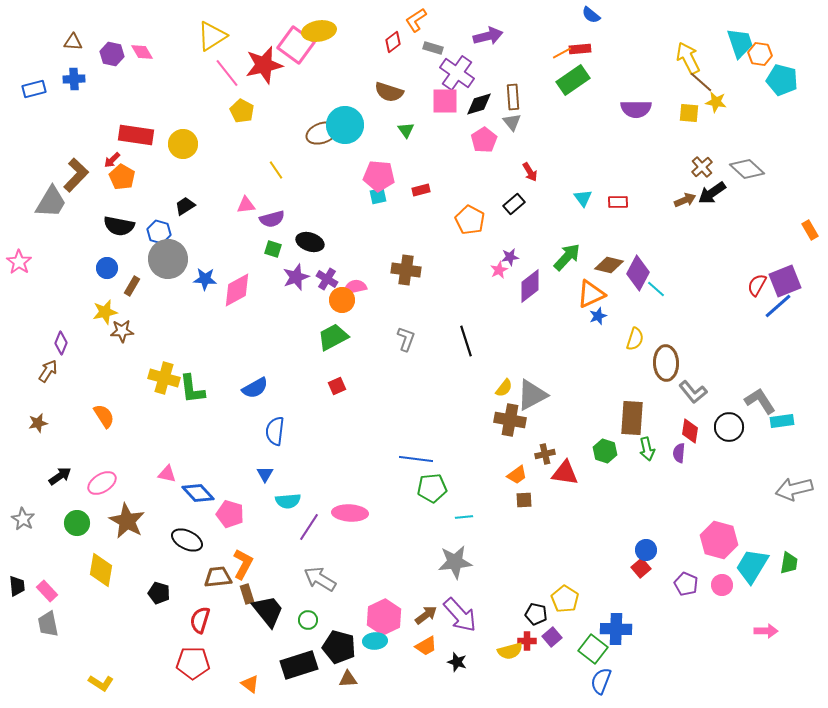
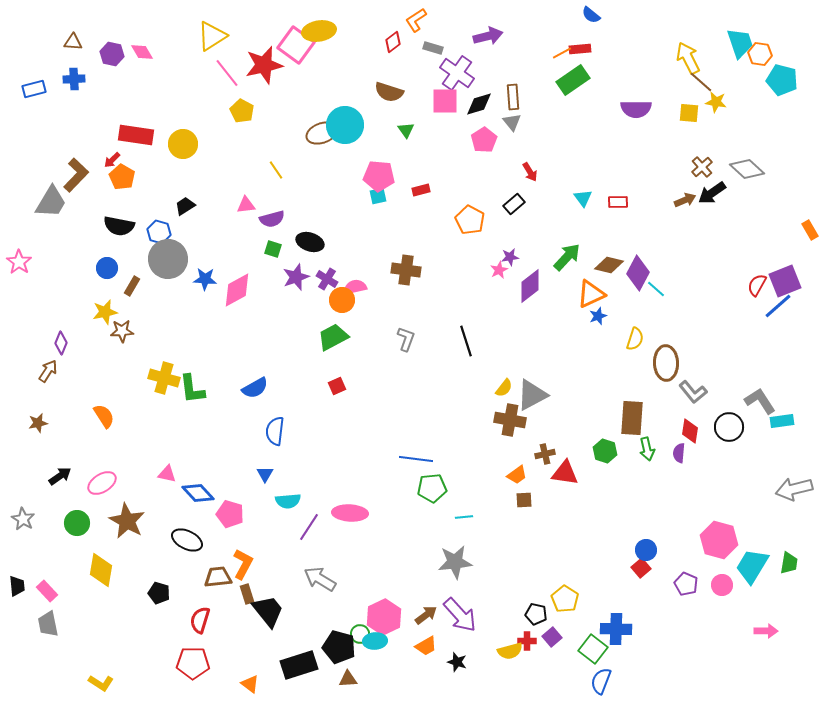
green circle at (308, 620): moved 52 px right, 14 px down
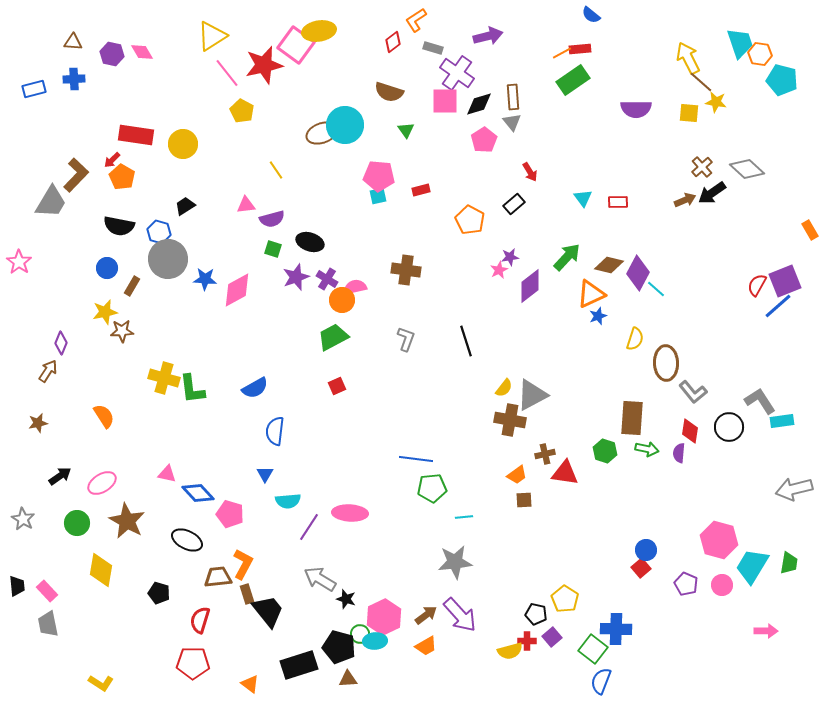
green arrow at (647, 449): rotated 65 degrees counterclockwise
black star at (457, 662): moved 111 px left, 63 px up
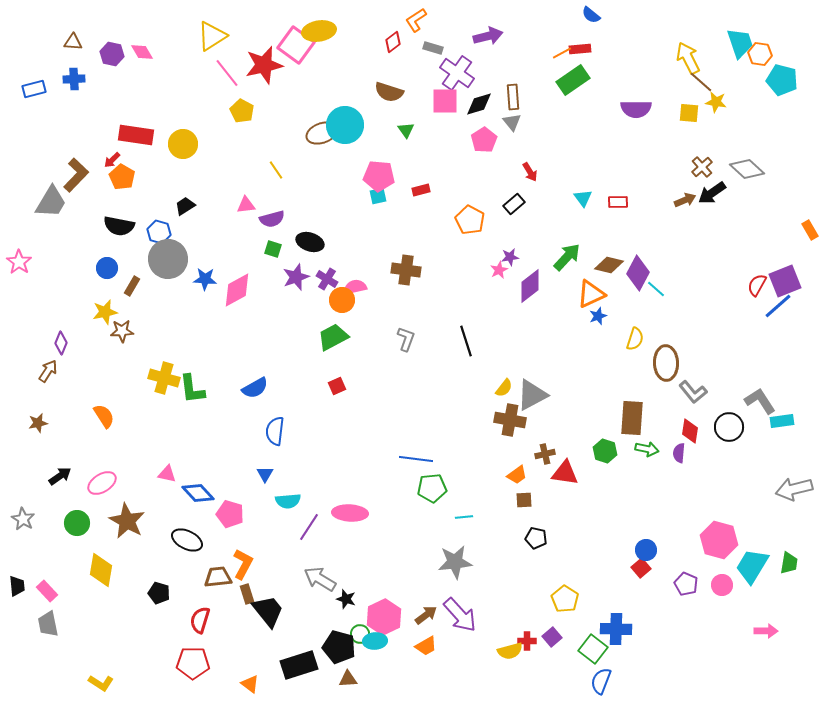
black pentagon at (536, 614): moved 76 px up
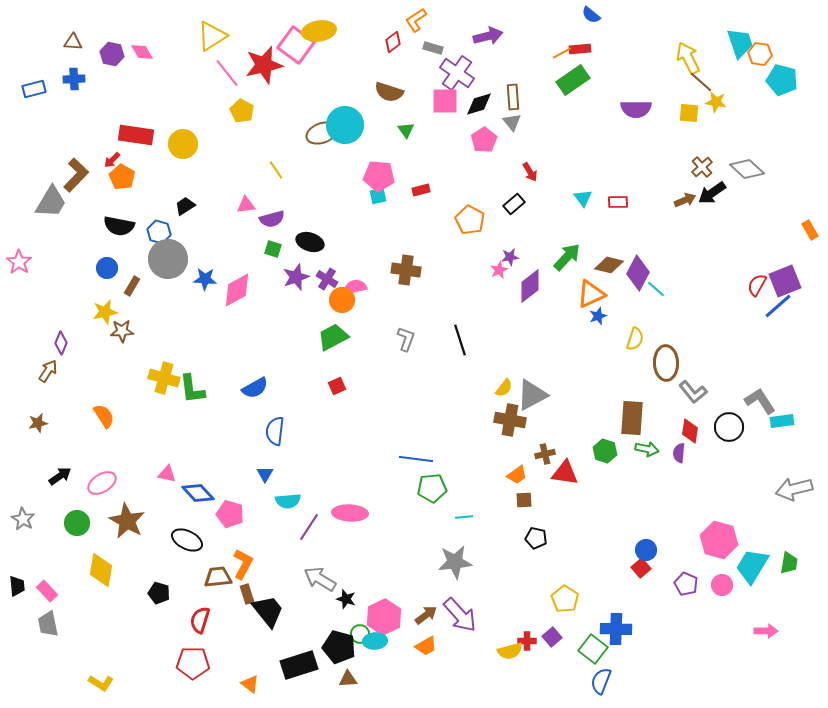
black line at (466, 341): moved 6 px left, 1 px up
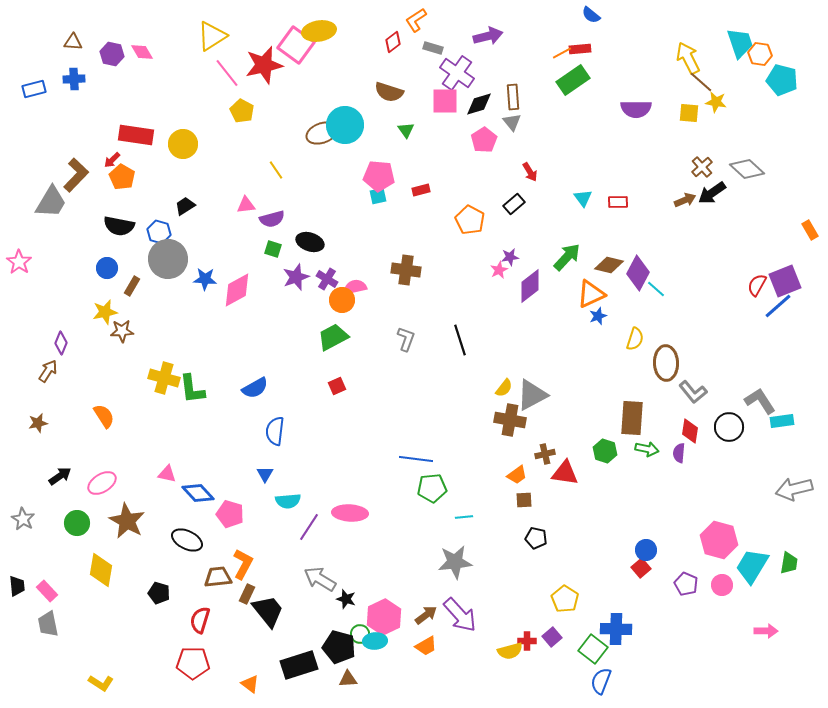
brown rectangle at (247, 594): rotated 42 degrees clockwise
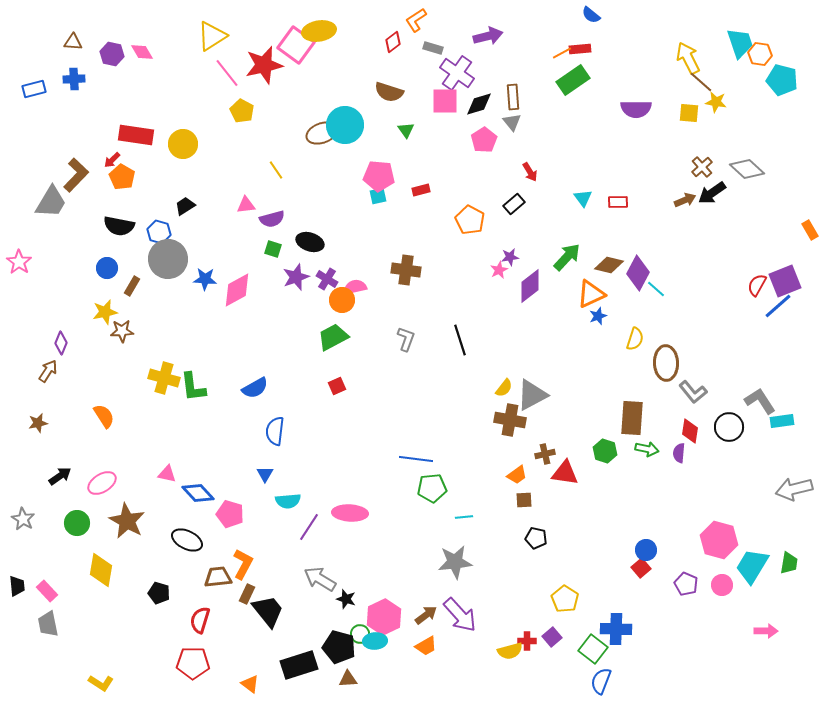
green L-shape at (192, 389): moved 1 px right, 2 px up
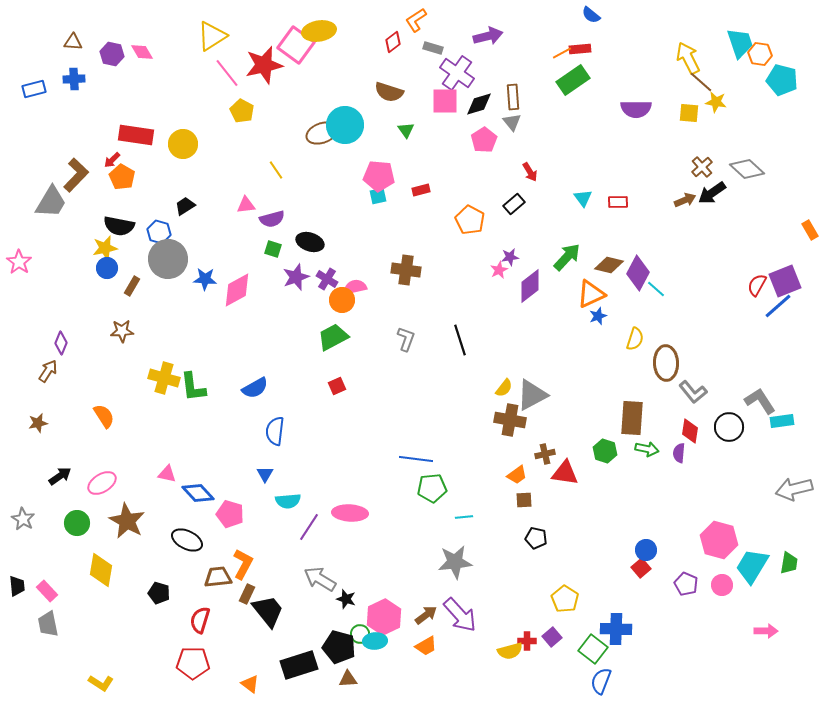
yellow star at (105, 312): moved 64 px up
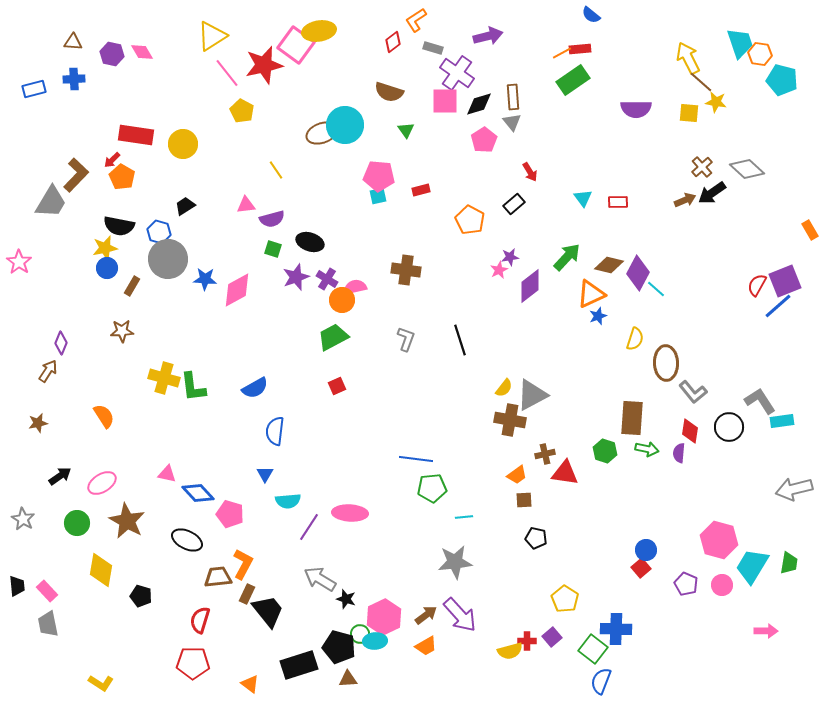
black pentagon at (159, 593): moved 18 px left, 3 px down
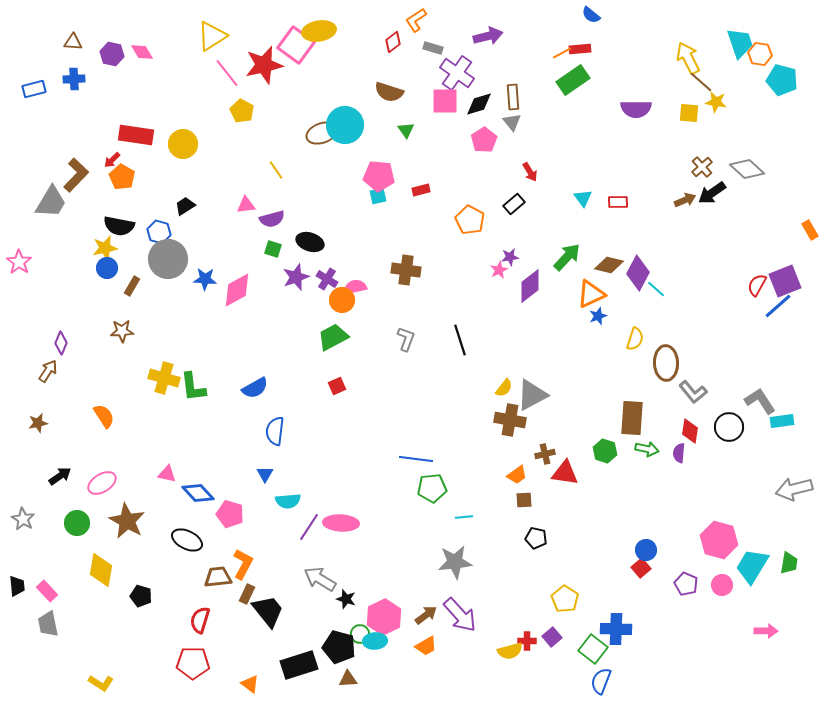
pink ellipse at (350, 513): moved 9 px left, 10 px down
